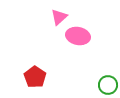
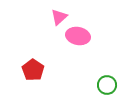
red pentagon: moved 2 px left, 7 px up
green circle: moved 1 px left
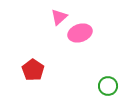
pink ellipse: moved 2 px right, 3 px up; rotated 30 degrees counterclockwise
green circle: moved 1 px right, 1 px down
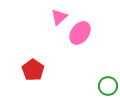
pink ellipse: rotated 35 degrees counterclockwise
